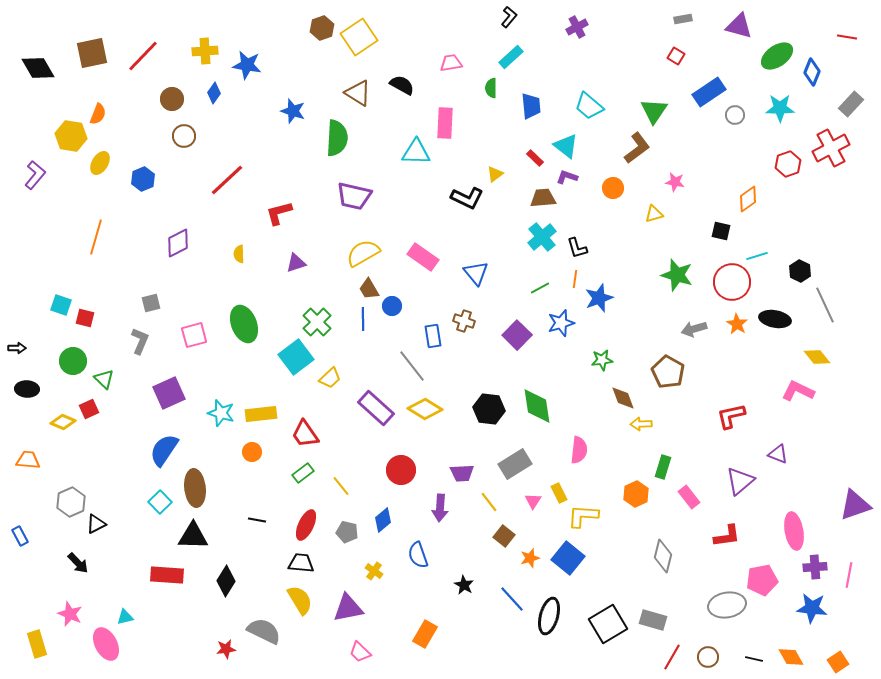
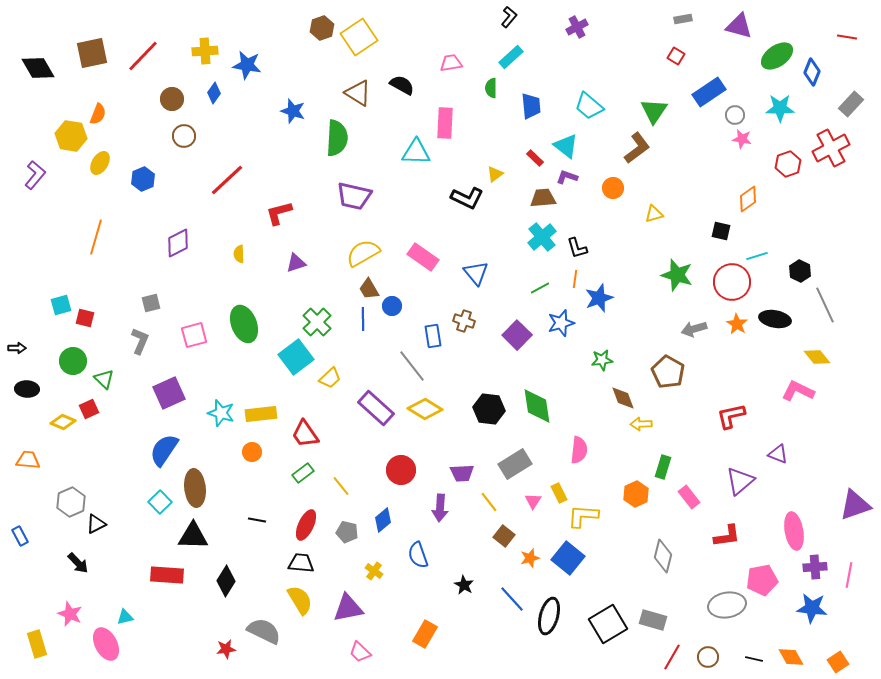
pink star at (675, 182): moved 67 px right, 43 px up
cyan square at (61, 305): rotated 35 degrees counterclockwise
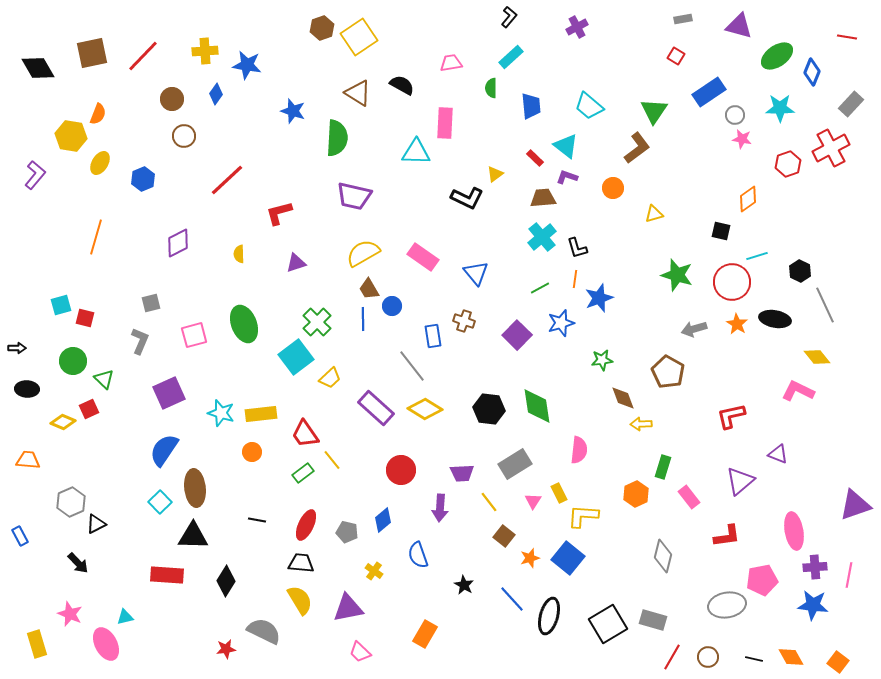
blue diamond at (214, 93): moved 2 px right, 1 px down
yellow line at (341, 486): moved 9 px left, 26 px up
blue star at (812, 608): moved 1 px right, 3 px up
orange square at (838, 662): rotated 20 degrees counterclockwise
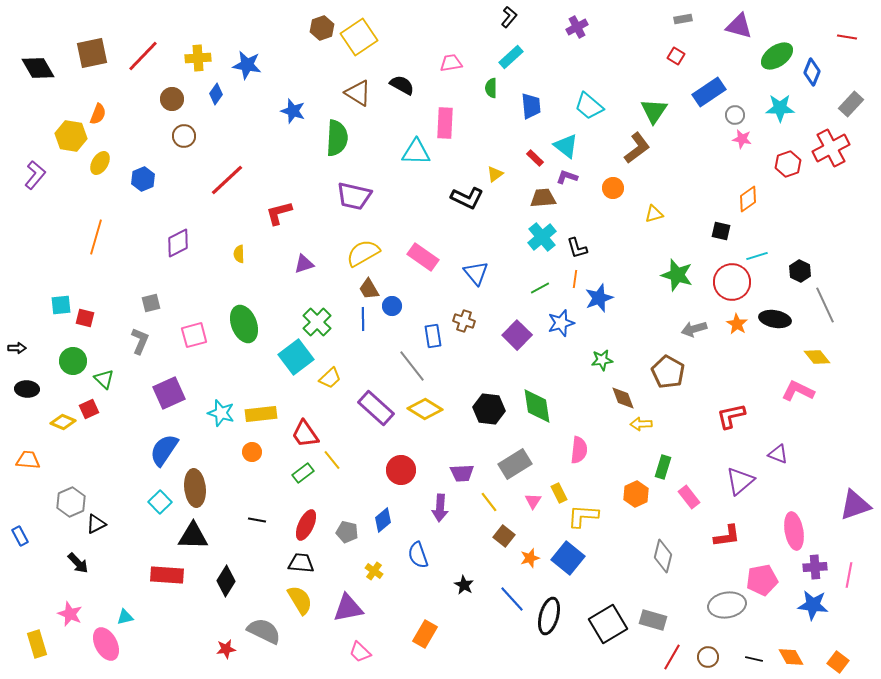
yellow cross at (205, 51): moved 7 px left, 7 px down
purple triangle at (296, 263): moved 8 px right, 1 px down
cyan square at (61, 305): rotated 10 degrees clockwise
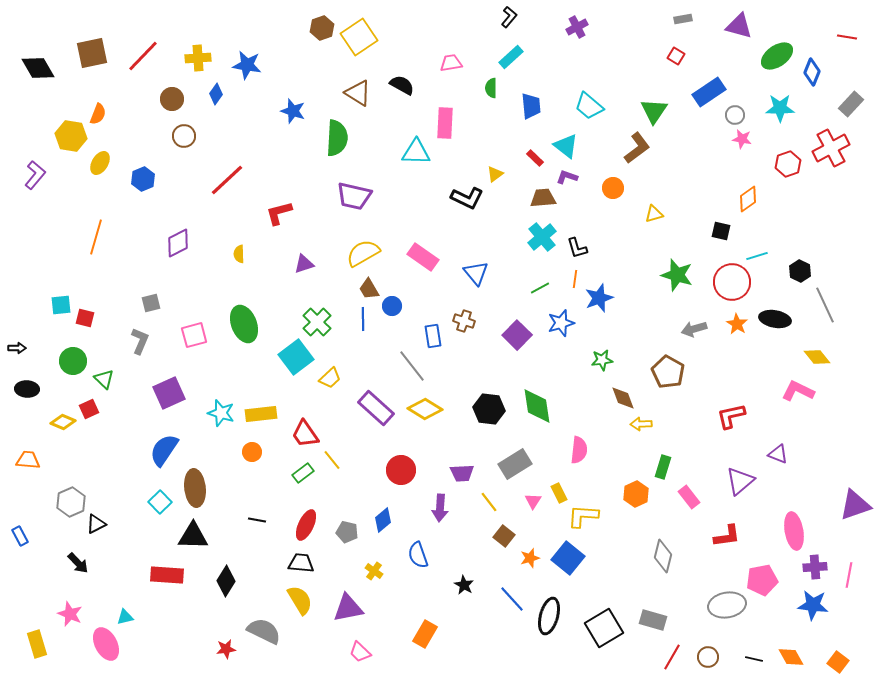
black square at (608, 624): moved 4 px left, 4 px down
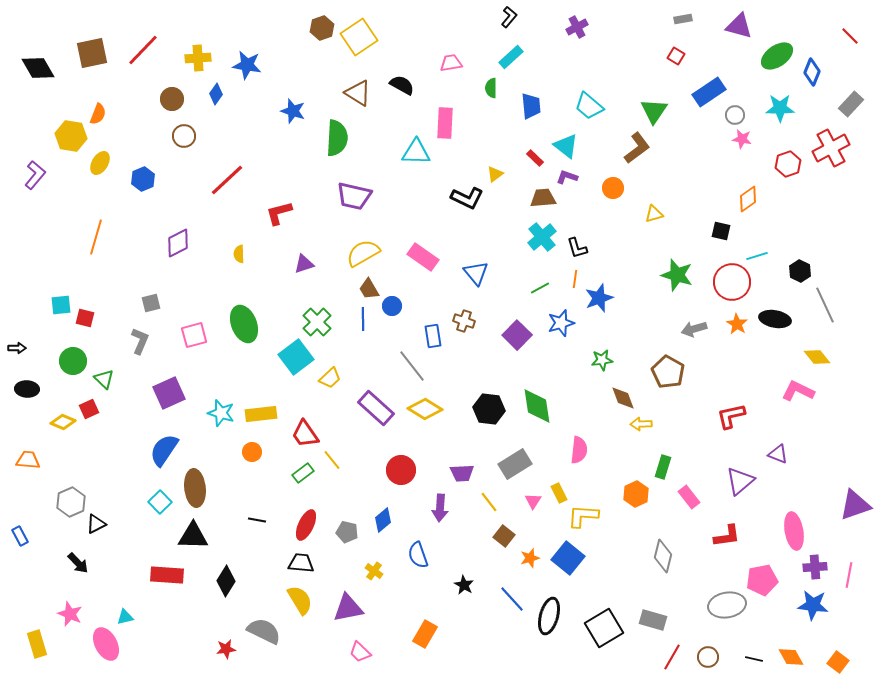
red line at (847, 37): moved 3 px right, 1 px up; rotated 36 degrees clockwise
red line at (143, 56): moved 6 px up
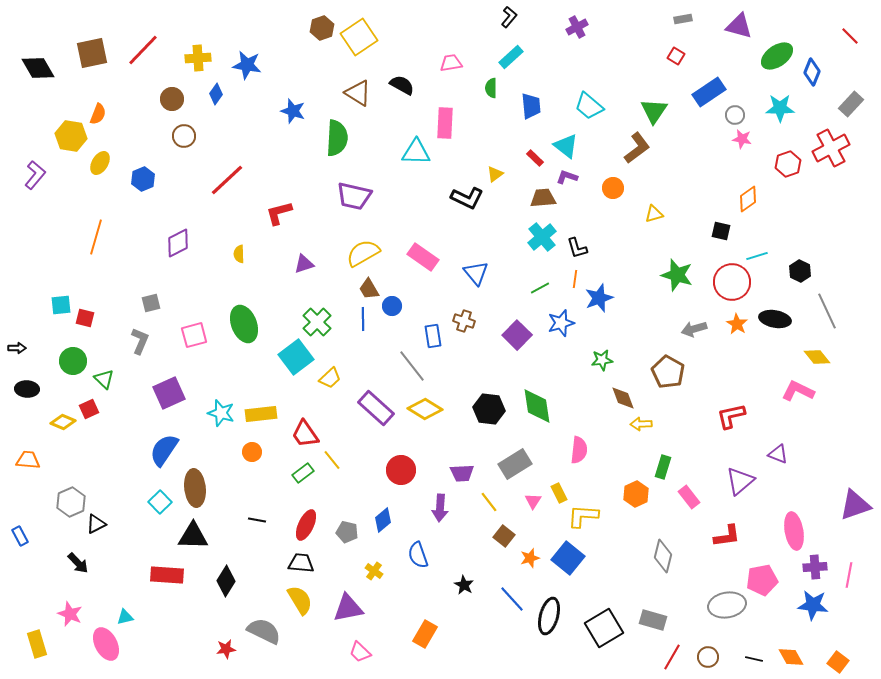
gray line at (825, 305): moved 2 px right, 6 px down
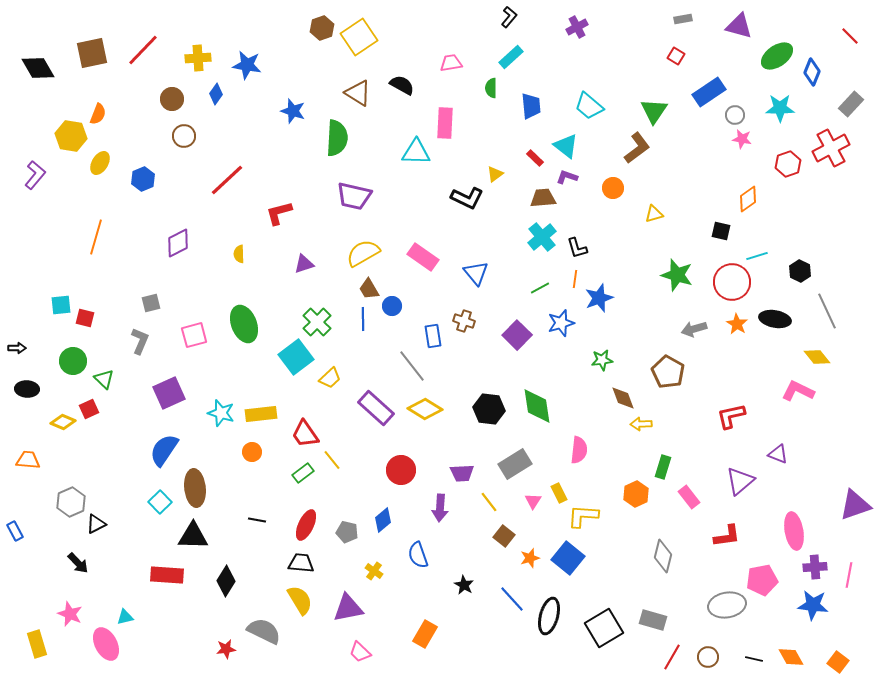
blue rectangle at (20, 536): moved 5 px left, 5 px up
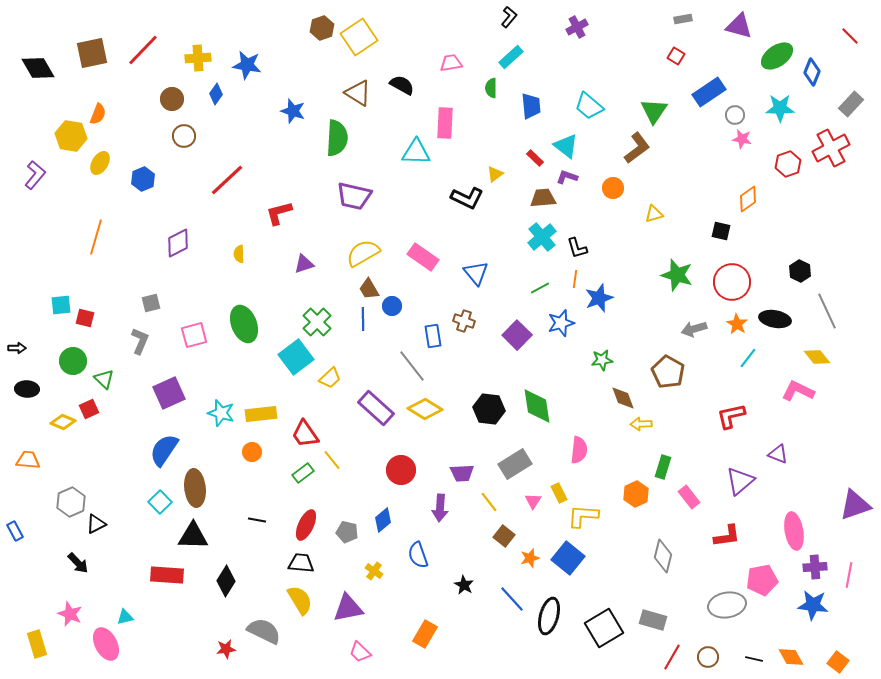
cyan line at (757, 256): moved 9 px left, 102 px down; rotated 35 degrees counterclockwise
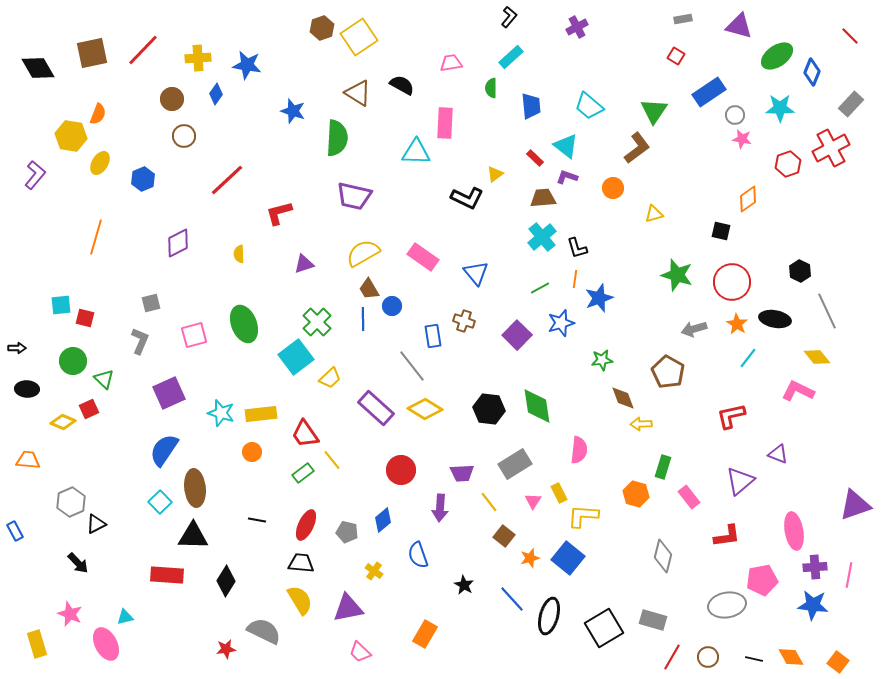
orange hexagon at (636, 494): rotated 20 degrees counterclockwise
